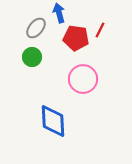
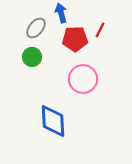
blue arrow: moved 2 px right
red pentagon: moved 1 px left, 1 px down; rotated 10 degrees counterclockwise
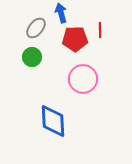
red line: rotated 28 degrees counterclockwise
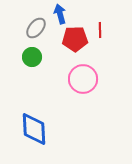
blue arrow: moved 1 px left, 1 px down
blue diamond: moved 19 px left, 8 px down
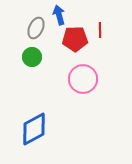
blue arrow: moved 1 px left, 1 px down
gray ellipse: rotated 15 degrees counterclockwise
blue diamond: rotated 64 degrees clockwise
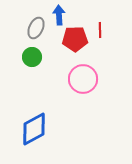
blue arrow: rotated 12 degrees clockwise
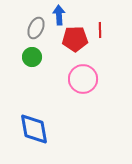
blue diamond: rotated 72 degrees counterclockwise
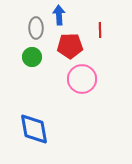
gray ellipse: rotated 25 degrees counterclockwise
red pentagon: moved 5 px left, 7 px down
pink circle: moved 1 px left
